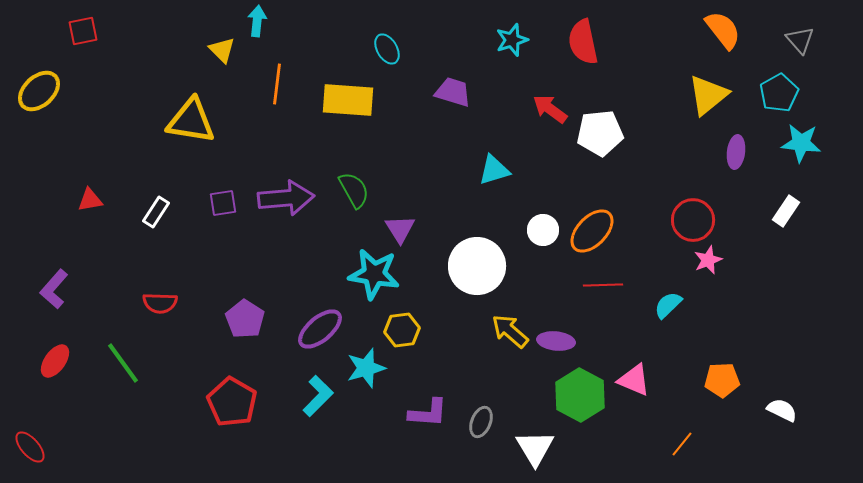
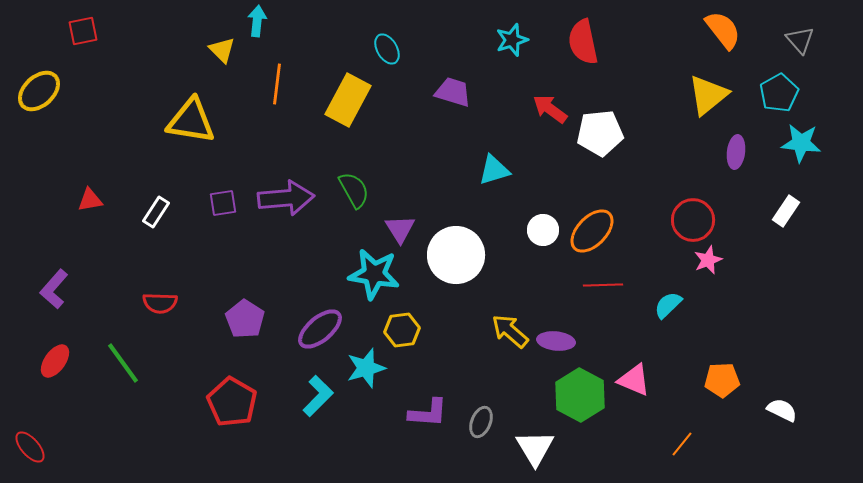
yellow rectangle at (348, 100): rotated 66 degrees counterclockwise
white circle at (477, 266): moved 21 px left, 11 px up
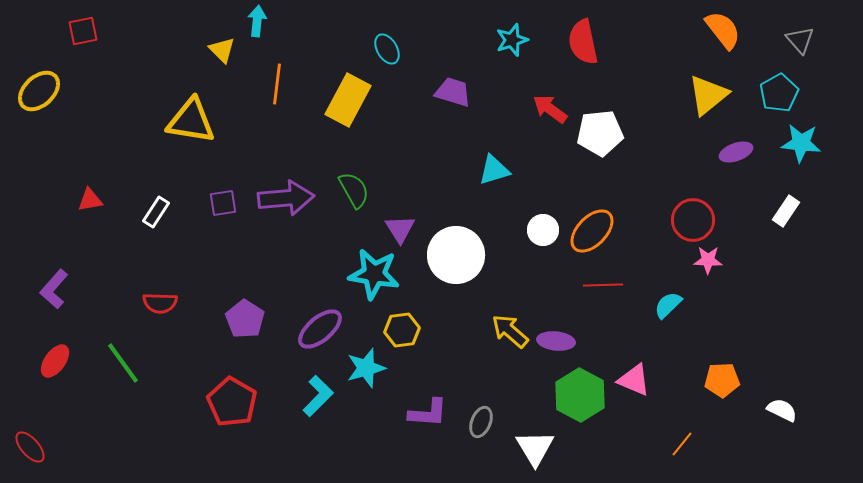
purple ellipse at (736, 152): rotated 64 degrees clockwise
pink star at (708, 260): rotated 24 degrees clockwise
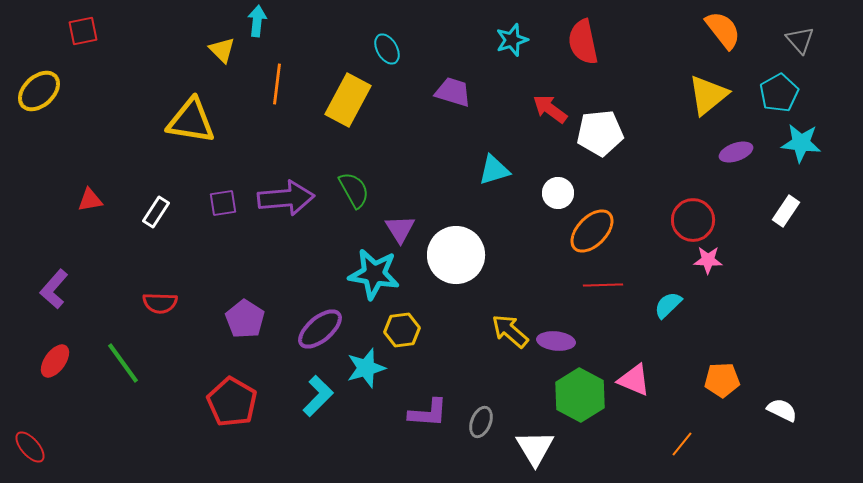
white circle at (543, 230): moved 15 px right, 37 px up
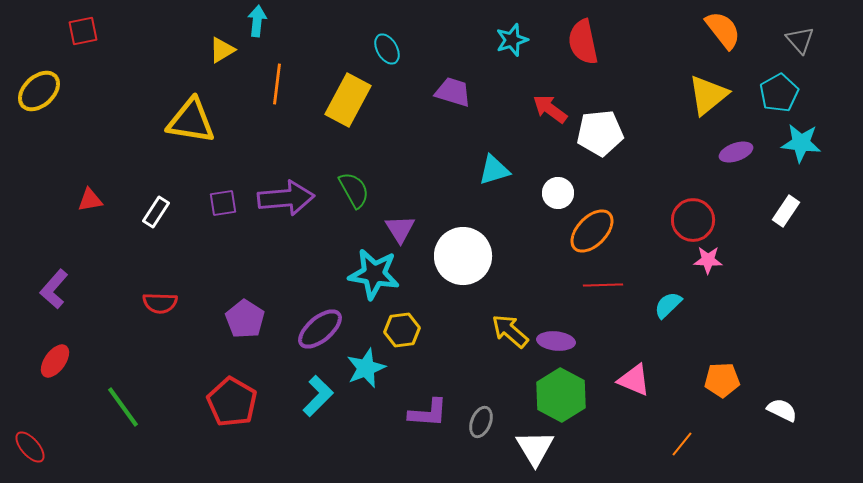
yellow triangle at (222, 50): rotated 44 degrees clockwise
white circle at (456, 255): moved 7 px right, 1 px down
green line at (123, 363): moved 44 px down
cyan star at (366, 368): rotated 6 degrees counterclockwise
green hexagon at (580, 395): moved 19 px left
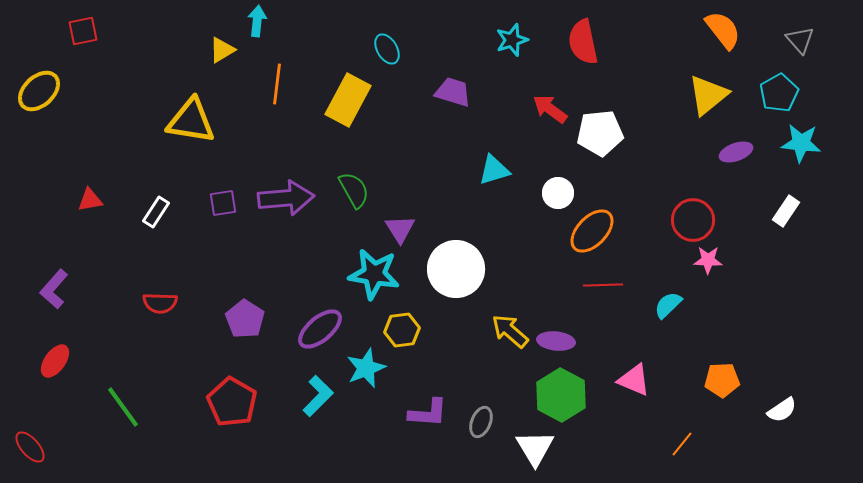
white circle at (463, 256): moved 7 px left, 13 px down
white semicircle at (782, 410): rotated 120 degrees clockwise
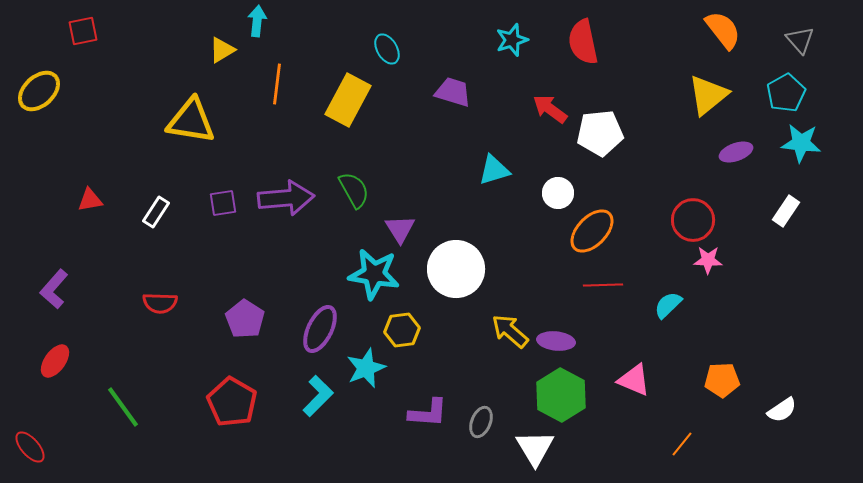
cyan pentagon at (779, 93): moved 7 px right
purple ellipse at (320, 329): rotated 24 degrees counterclockwise
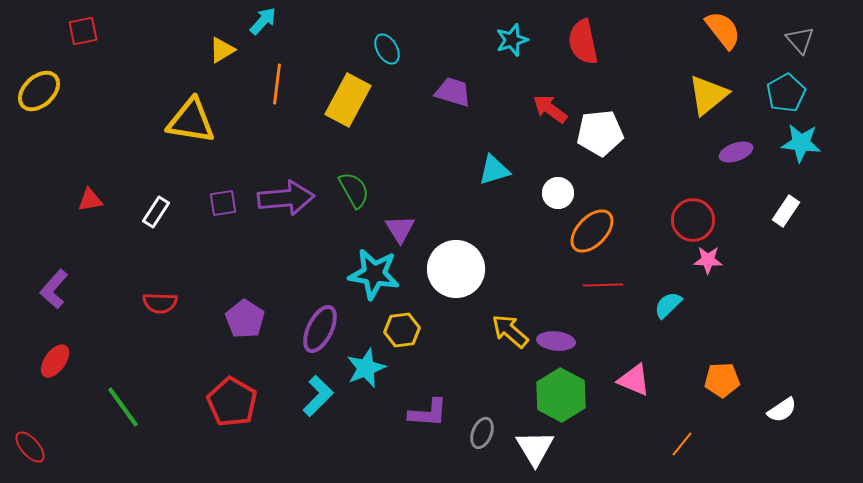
cyan arrow at (257, 21): moved 6 px right; rotated 36 degrees clockwise
gray ellipse at (481, 422): moved 1 px right, 11 px down
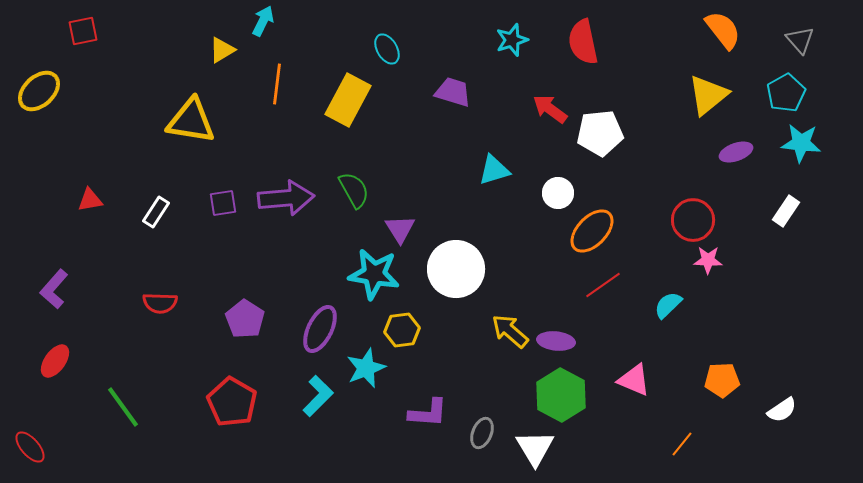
cyan arrow at (263, 21): rotated 16 degrees counterclockwise
red line at (603, 285): rotated 33 degrees counterclockwise
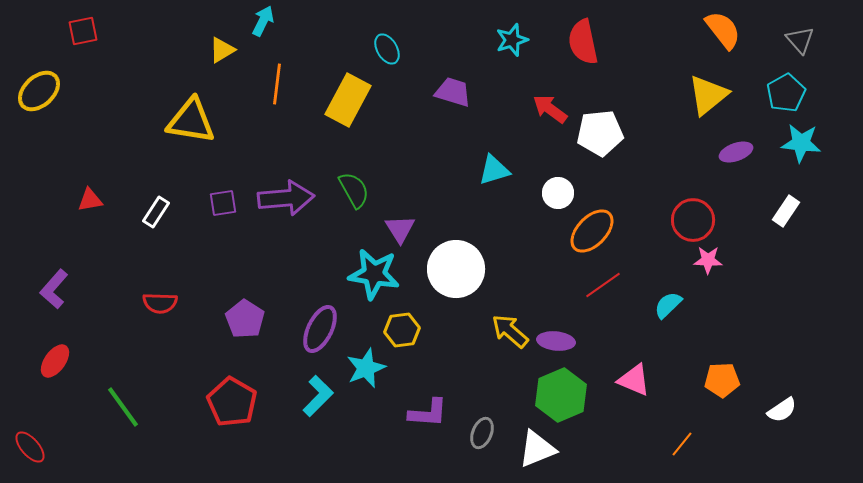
green hexagon at (561, 395): rotated 9 degrees clockwise
white triangle at (535, 448): moved 2 px right, 1 px down; rotated 39 degrees clockwise
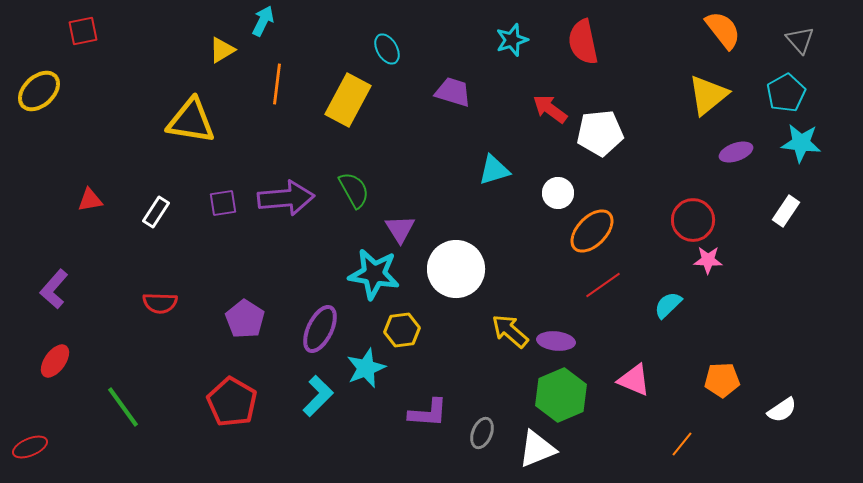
red ellipse at (30, 447): rotated 72 degrees counterclockwise
